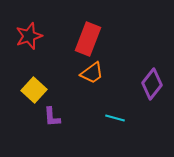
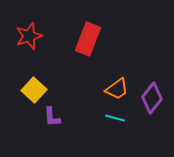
orange trapezoid: moved 25 px right, 16 px down
purple diamond: moved 14 px down
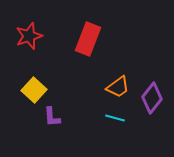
orange trapezoid: moved 1 px right, 2 px up
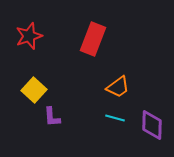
red rectangle: moved 5 px right
purple diamond: moved 27 px down; rotated 36 degrees counterclockwise
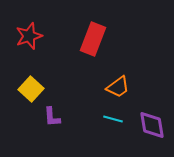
yellow square: moved 3 px left, 1 px up
cyan line: moved 2 px left, 1 px down
purple diamond: rotated 12 degrees counterclockwise
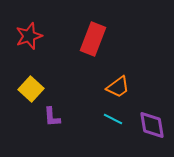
cyan line: rotated 12 degrees clockwise
